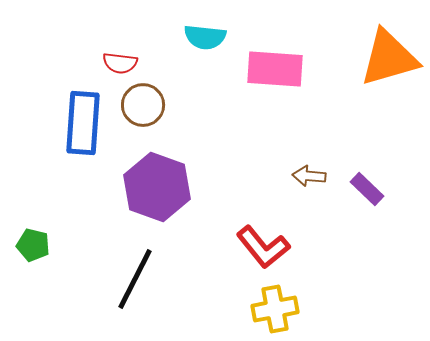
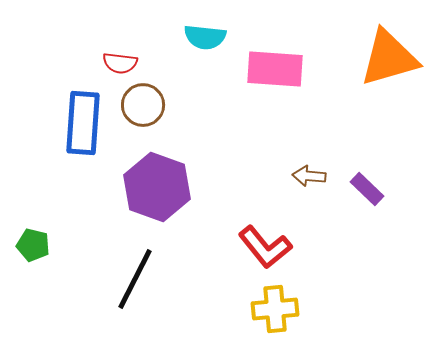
red L-shape: moved 2 px right
yellow cross: rotated 6 degrees clockwise
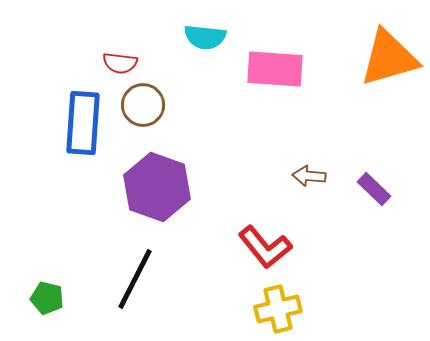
purple rectangle: moved 7 px right
green pentagon: moved 14 px right, 53 px down
yellow cross: moved 3 px right; rotated 9 degrees counterclockwise
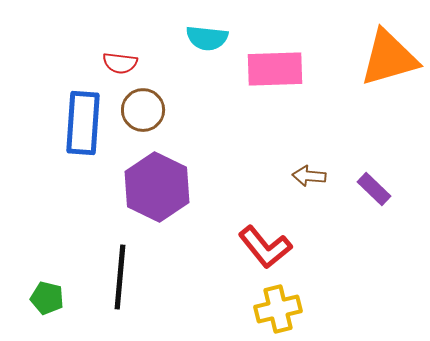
cyan semicircle: moved 2 px right, 1 px down
pink rectangle: rotated 6 degrees counterclockwise
brown circle: moved 5 px down
purple hexagon: rotated 6 degrees clockwise
black line: moved 15 px left, 2 px up; rotated 22 degrees counterclockwise
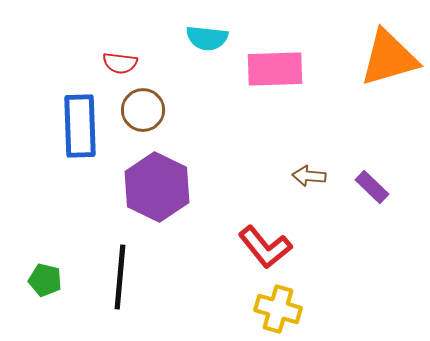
blue rectangle: moved 3 px left, 3 px down; rotated 6 degrees counterclockwise
purple rectangle: moved 2 px left, 2 px up
green pentagon: moved 2 px left, 18 px up
yellow cross: rotated 30 degrees clockwise
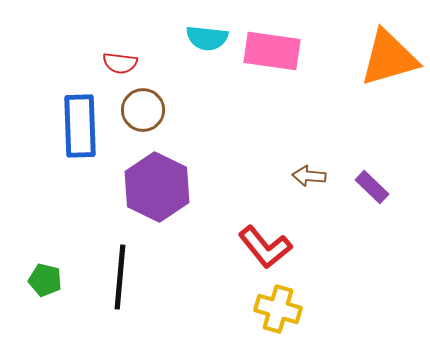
pink rectangle: moved 3 px left, 18 px up; rotated 10 degrees clockwise
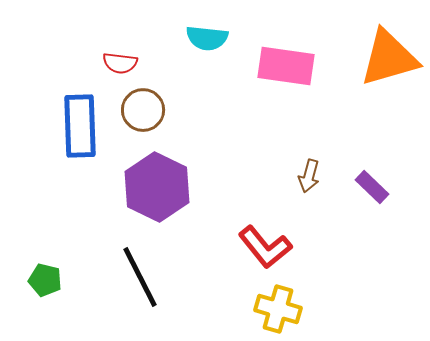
pink rectangle: moved 14 px right, 15 px down
brown arrow: rotated 80 degrees counterclockwise
black line: moved 20 px right; rotated 32 degrees counterclockwise
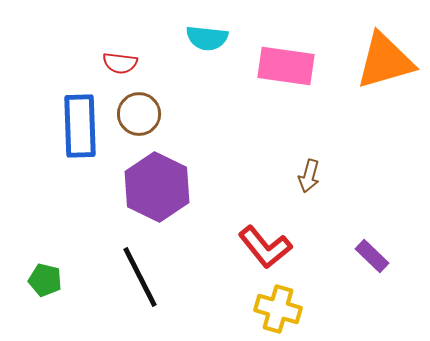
orange triangle: moved 4 px left, 3 px down
brown circle: moved 4 px left, 4 px down
purple rectangle: moved 69 px down
